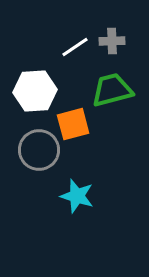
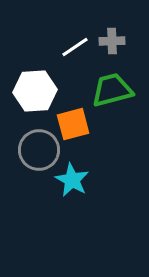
cyan star: moved 5 px left, 16 px up; rotated 12 degrees clockwise
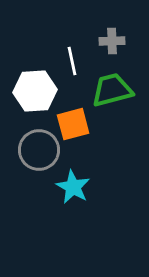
white line: moved 3 px left, 14 px down; rotated 68 degrees counterclockwise
cyan star: moved 1 px right, 7 px down
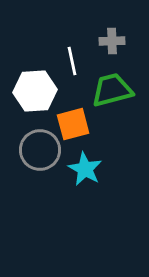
gray circle: moved 1 px right
cyan star: moved 12 px right, 18 px up
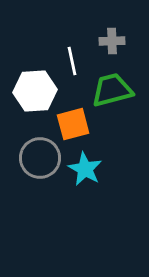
gray circle: moved 8 px down
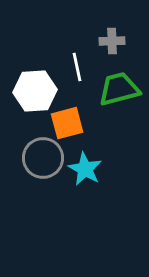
white line: moved 5 px right, 6 px down
green trapezoid: moved 7 px right, 1 px up
orange square: moved 6 px left, 1 px up
gray circle: moved 3 px right
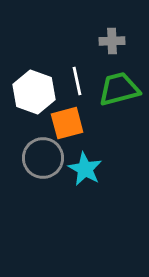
white line: moved 14 px down
white hexagon: moved 1 px left, 1 px down; rotated 24 degrees clockwise
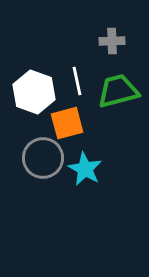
green trapezoid: moved 1 px left, 2 px down
